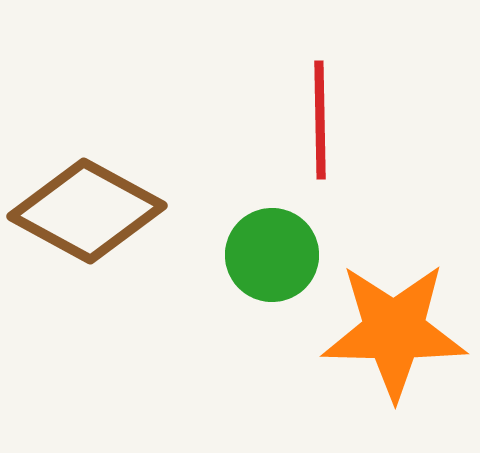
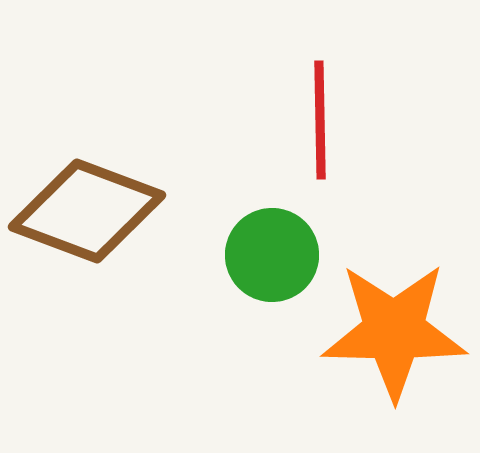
brown diamond: rotated 8 degrees counterclockwise
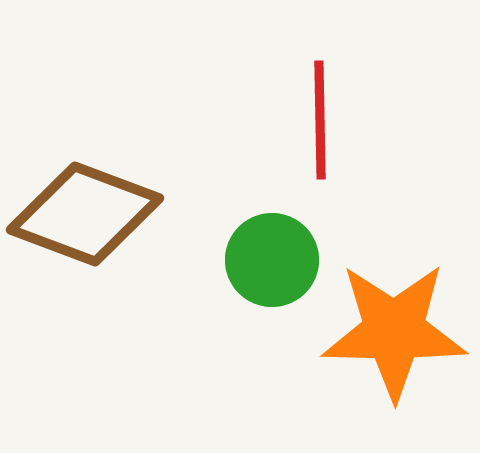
brown diamond: moved 2 px left, 3 px down
green circle: moved 5 px down
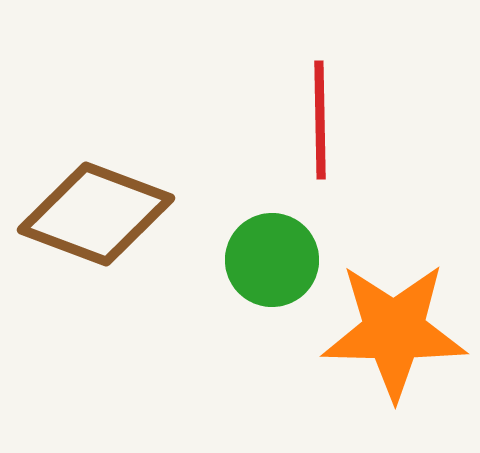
brown diamond: moved 11 px right
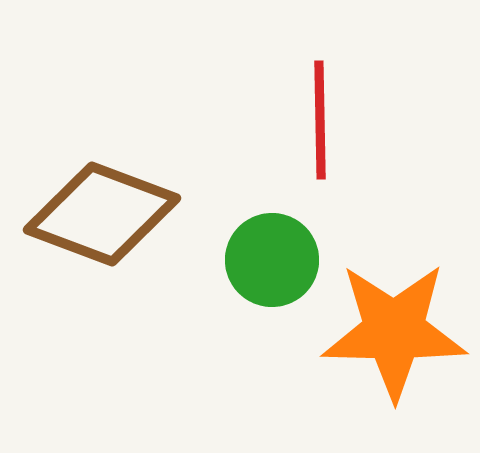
brown diamond: moved 6 px right
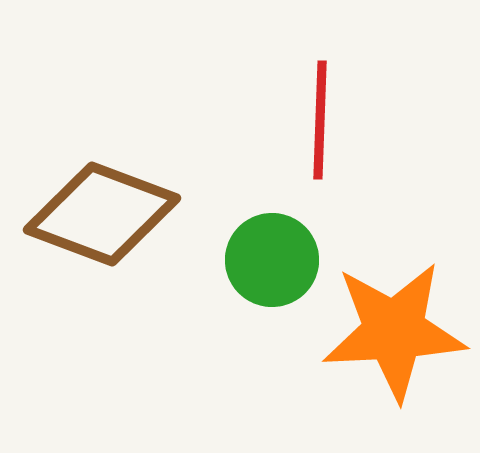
red line: rotated 3 degrees clockwise
orange star: rotated 4 degrees counterclockwise
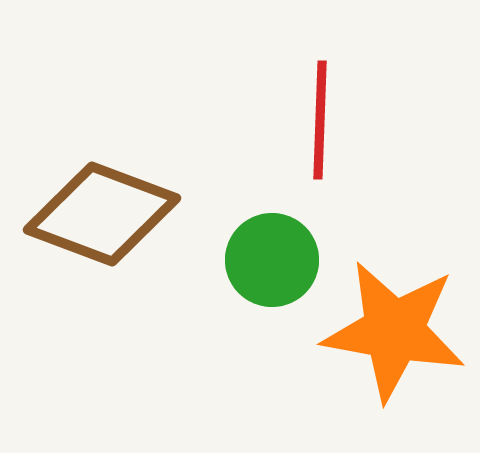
orange star: rotated 13 degrees clockwise
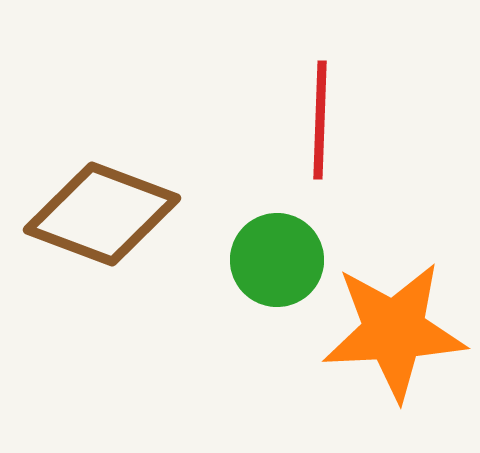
green circle: moved 5 px right
orange star: rotated 13 degrees counterclockwise
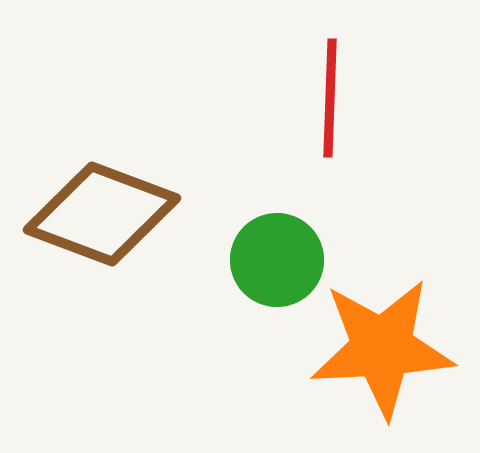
red line: moved 10 px right, 22 px up
orange star: moved 12 px left, 17 px down
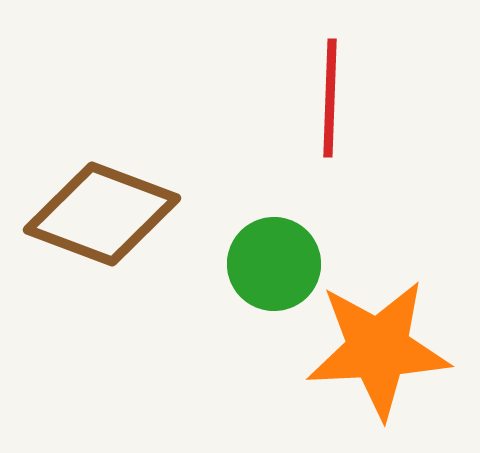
green circle: moved 3 px left, 4 px down
orange star: moved 4 px left, 1 px down
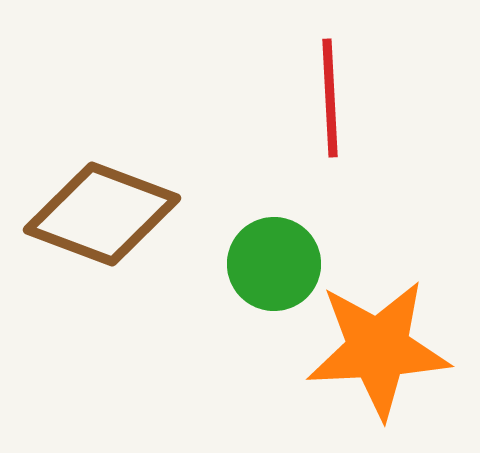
red line: rotated 5 degrees counterclockwise
